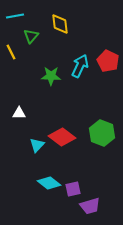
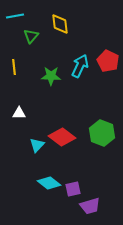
yellow line: moved 3 px right, 15 px down; rotated 21 degrees clockwise
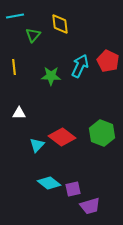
green triangle: moved 2 px right, 1 px up
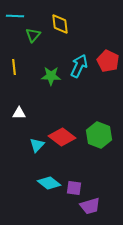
cyan line: rotated 12 degrees clockwise
cyan arrow: moved 1 px left
green hexagon: moved 3 px left, 2 px down
purple square: moved 1 px right, 1 px up; rotated 21 degrees clockwise
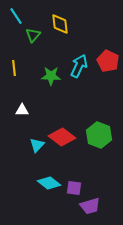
cyan line: moved 1 px right; rotated 54 degrees clockwise
yellow line: moved 1 px down
white triangle: moved 3 px right, 3 px up
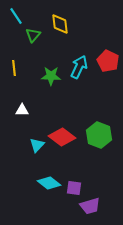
cyan arrow: moved 1 px down
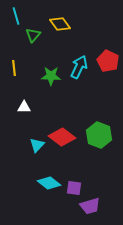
cyan line: rotated 18 degrees clockwise
yellow diamond: rotated 30 degrees counterclockwise
white triangle: moved 2 px right, 3 px up
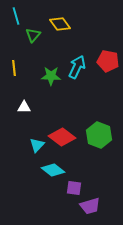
red pentagon: rotated 15 degrees counterclockwise
cyan arrow: moved 2 px left
cyan diamond: moved 4 px right, 13 px up
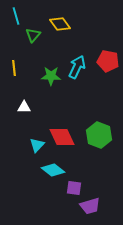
red diamond: rotated 28 degrees clockwise
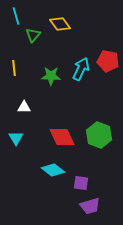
cyan arrow: moved 4 px right, 2 px down
cyan triangle: moved 21 px left, 7 px up; rotated 14 degrees counterclockwise
purple square: moved 7 px right, 5 px up
